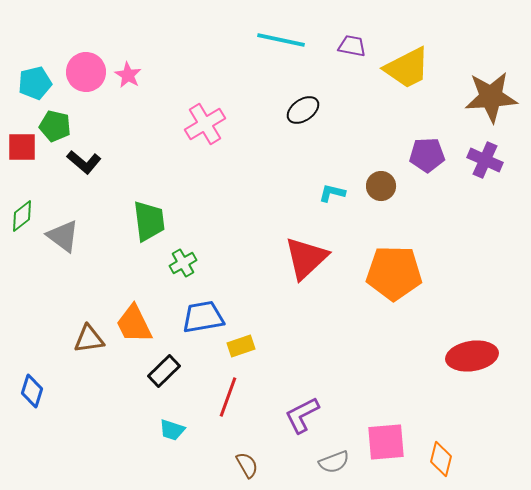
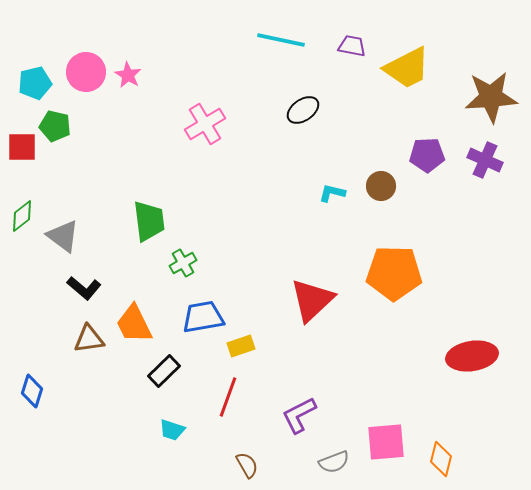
black L-shape: moved 126 px down
red triangle: moved 6 px right, 42 px down
purple L-shape: moved 3 px left
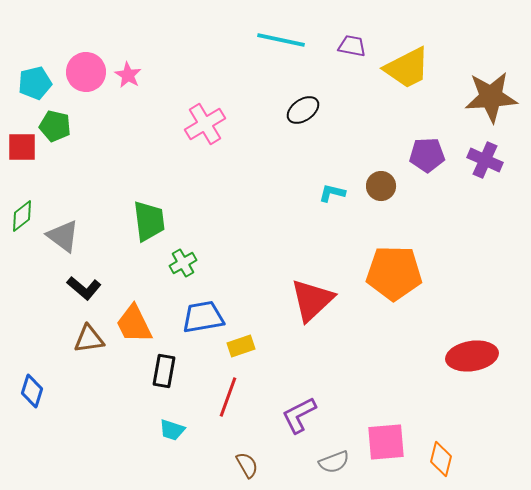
black rectangle: rotated 36 degrees counterclockwise
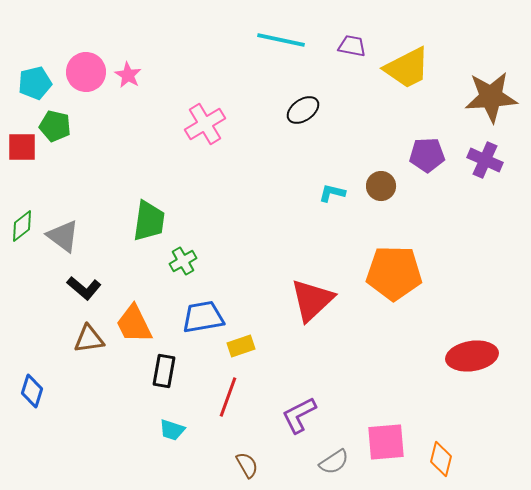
green diamond: moved 10 px down
green trapezoid: rotated 15 degrees clockwise
green cross: moved 2 px up
gray semicircle: rotated 12 degrees counterclockwise
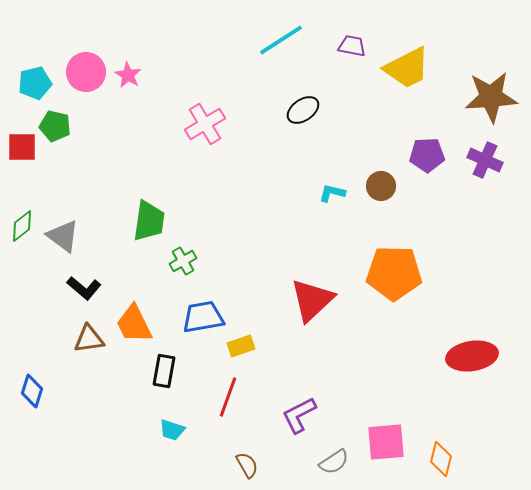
cyan line: rotated 45 degrees counterclockwise
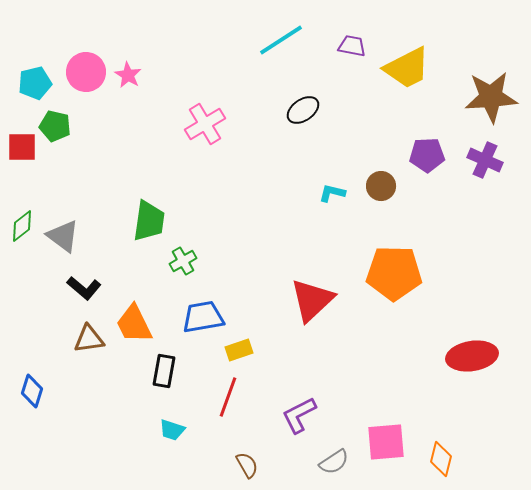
yellow rectangle: moved 2 px left, 4 px down
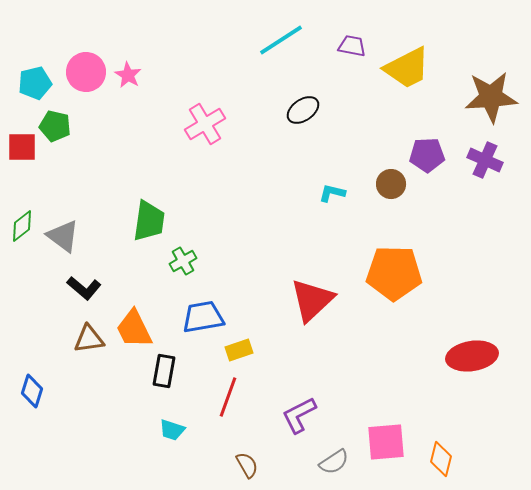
brown circle: moved 10 px right, 2 px up
orange trapezoid: moved 5 px down
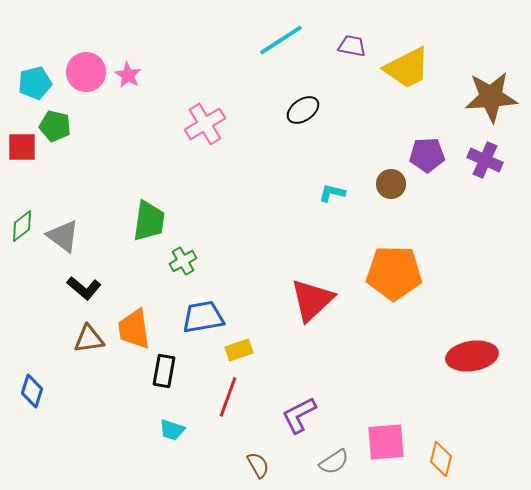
orange trapezoid: rotated 18 degrees clockwise
brown semicircle: moved 11 px right
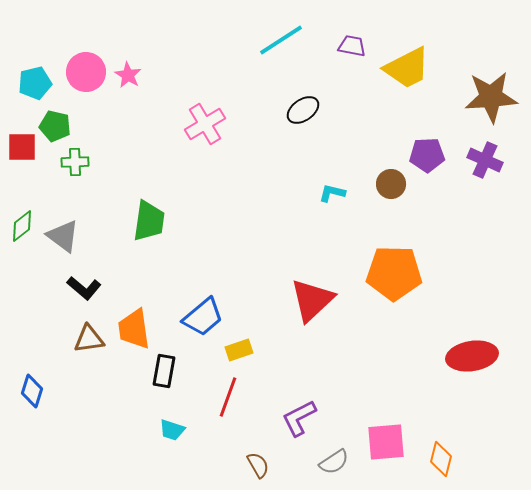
green cross: moved 108 px left, 99 px up; rotated 28 degrees clockwise
blue trapezoid: rotated 150 degrees clockwise
purple L-shape: moved 3 px down
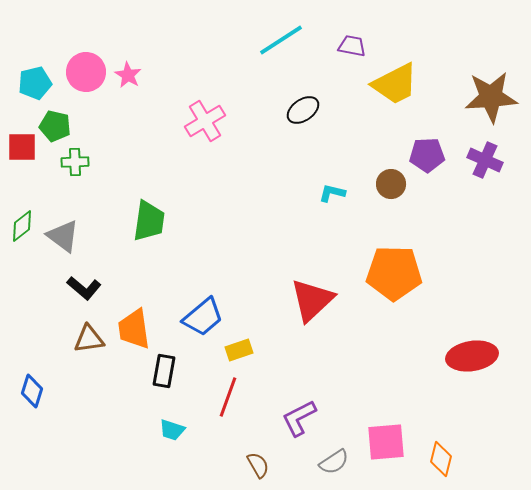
yellow trapezoid: moved 12 px left, 16 px down
pink cross: moved 3 px up
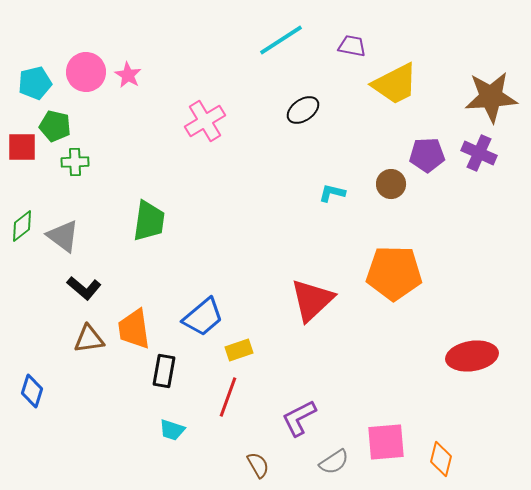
purple cross: moved 6 px left, 7 px up
